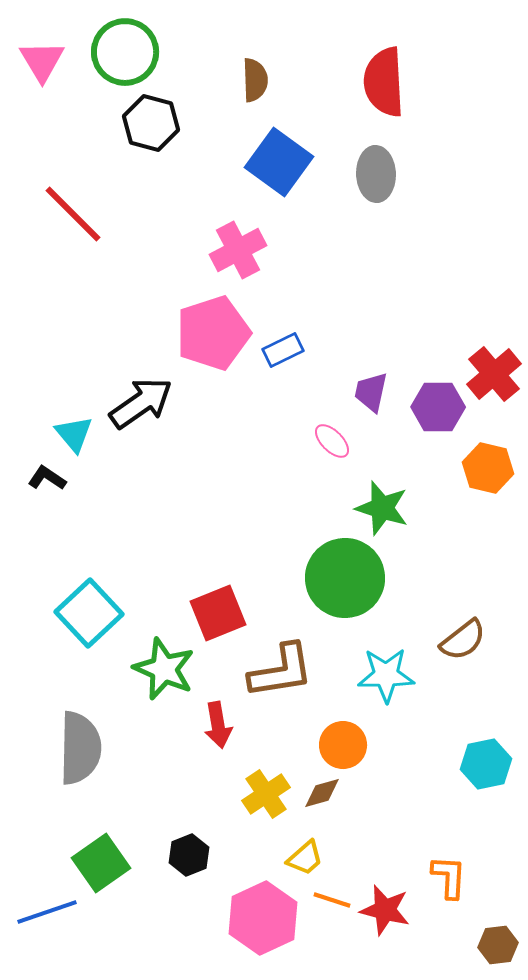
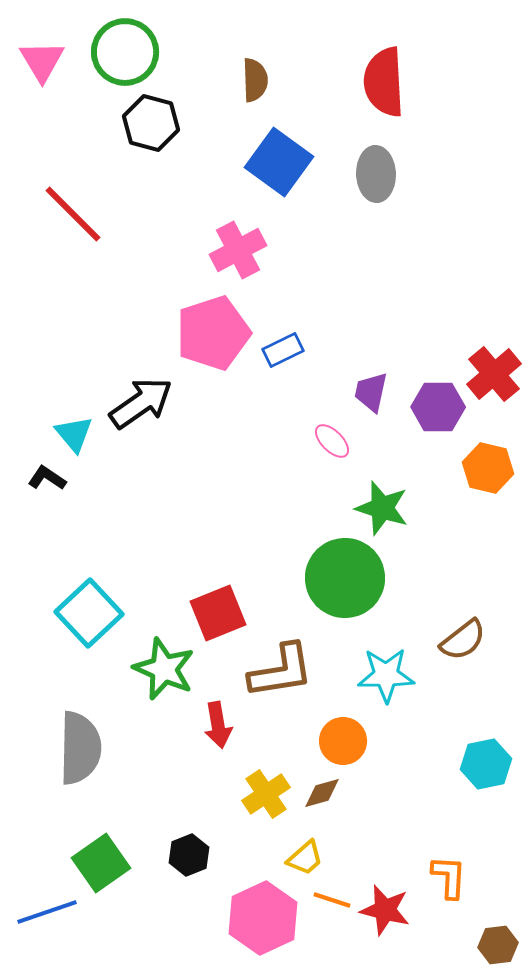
orange circle at (343, 745): moved 4 px up
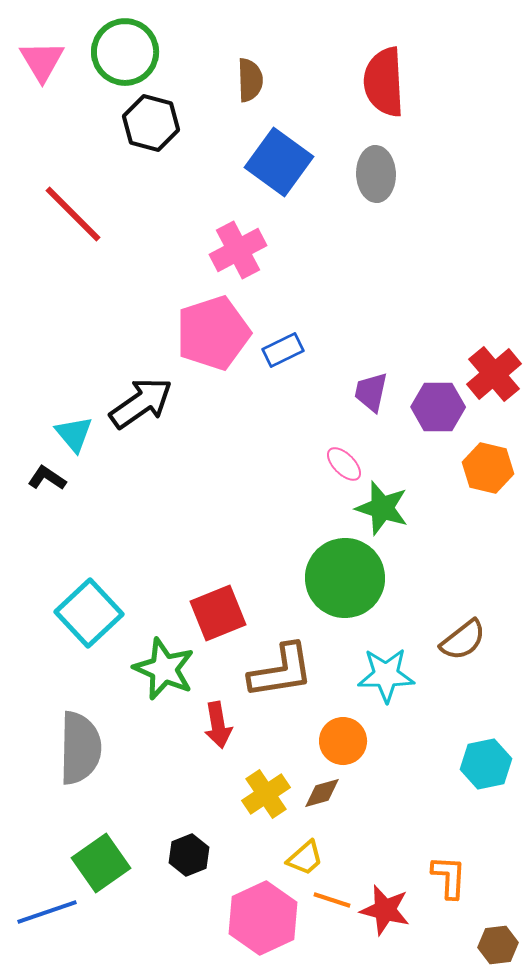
brown semicircle at (255, 80): moved 5 px left
pink ellipse at (332, 441): moved 12 px right, 23 px down
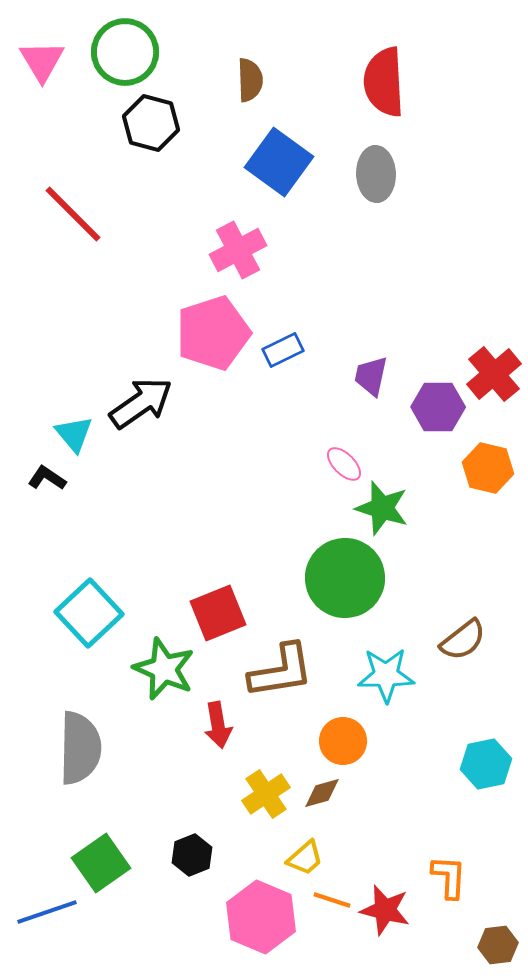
purple trapezoid at (371, 392): moved 16 px up
black hexagon at (189, 855): moved 3 px right
pink hexagon at (263, 918): moved 2 px left, 1 px up; rotated 12 degrees counterclockwise
